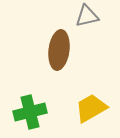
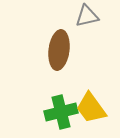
yellow trapezoid: rotated 96 degrees counterclockwise
green cross: moved 31 px right
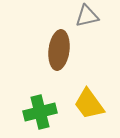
yellow trapezoid: moved 2 px left, 4 px up
green cross: moved 21 px left
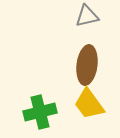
brown ellipse: moved 28 px right, 15 px down
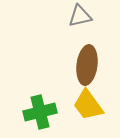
gray triangle: moved 7 px left
yellow trapezoid: moved 1 px left, 1 px down
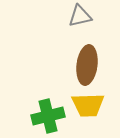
yellow trapezoid: rotated 56 degrees counterclockwise
green cross: moved 8 px right, 4 px down
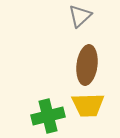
gray triangle: rotated 30 degrees counterclockwise
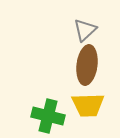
gray triangle: moved 5 px right, 14 px down
green cross: rotated 28 degrees clockwise
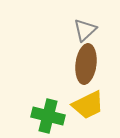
brown ellipse: moved 1 px left, 1 px up
yellow trapezoid: rotated 24 degrees counterclockwise
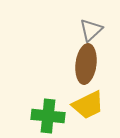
gray triangle: moved 6 px right
green cross: rotated 8 degrees counterclockwise
